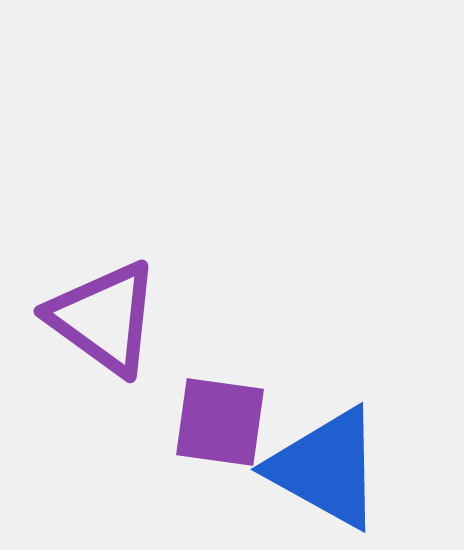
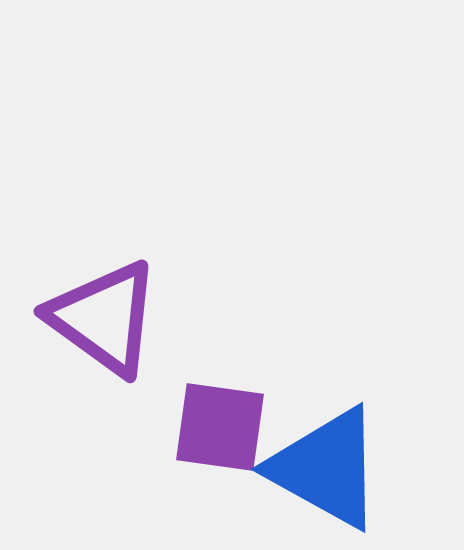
purple square: moved 5 px down
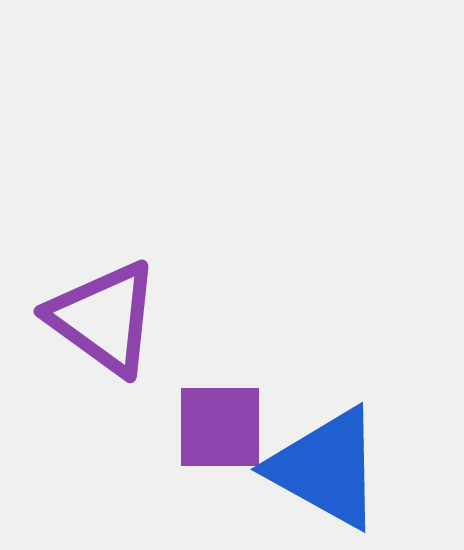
purple square: rotated 8 degrees counterclockwise
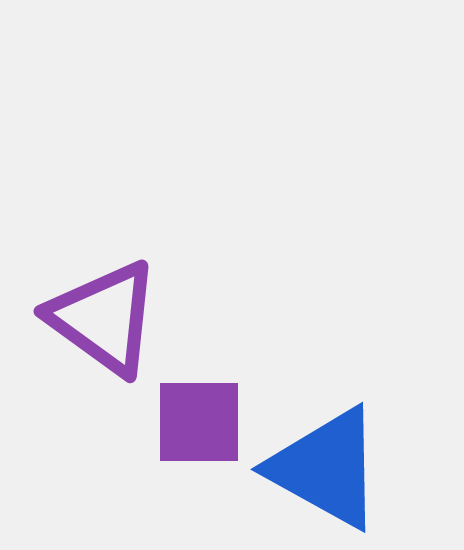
purple square: moved 21 px left, 5 px up
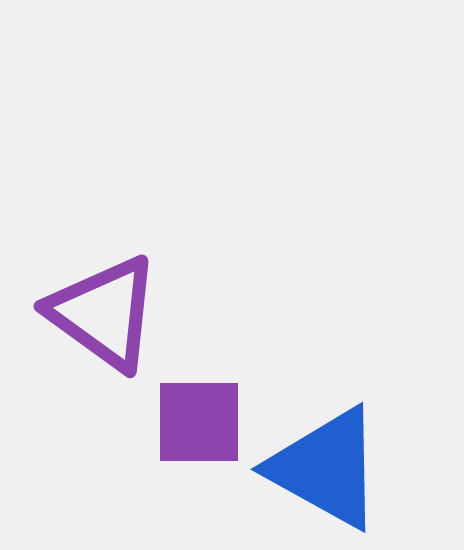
purple triangle: moved 5 px up
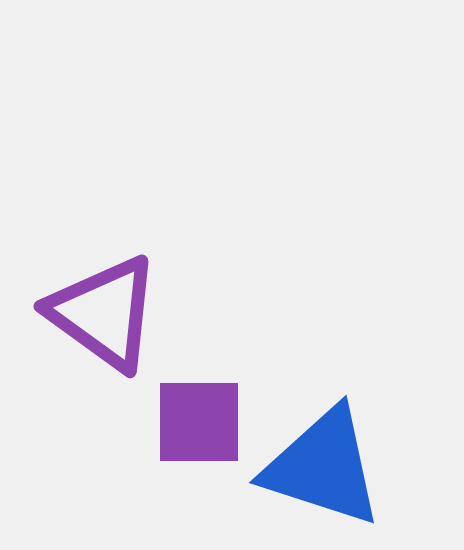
blue triangle: moved 3 px left, 1 px up; rotated 11 degrees counterclockwise
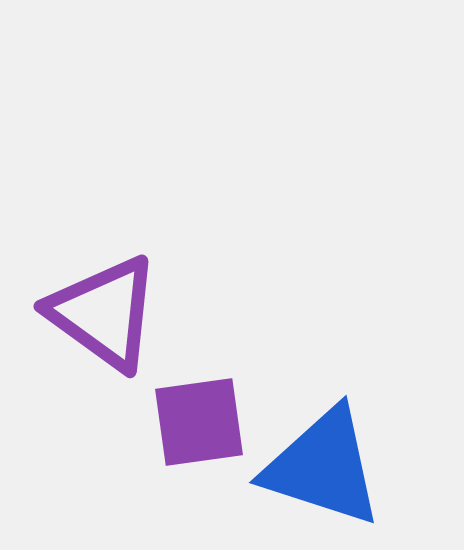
purple square: rotated 8 degrees counterclockwise
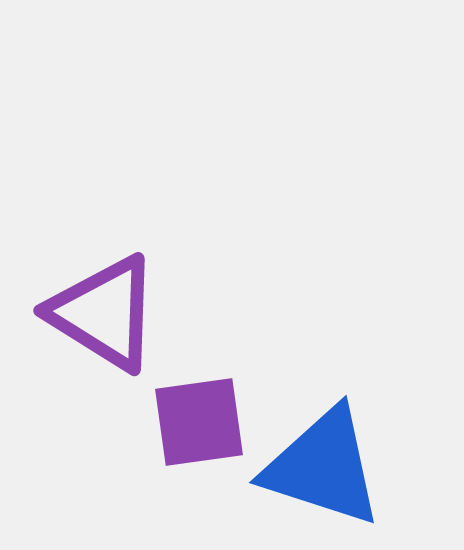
purple triangle: rotated 4 degrees counterclockwise
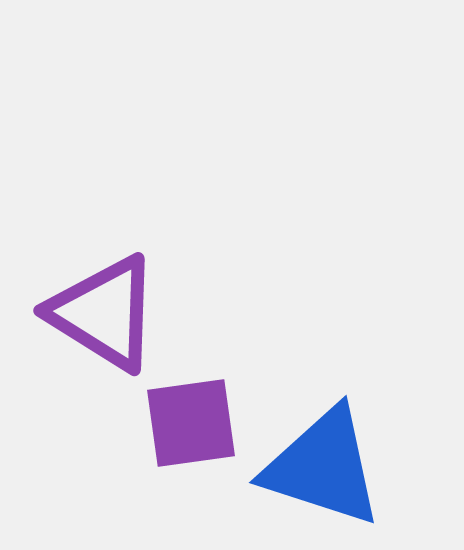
purple square: moved 8 px left, 1 px down
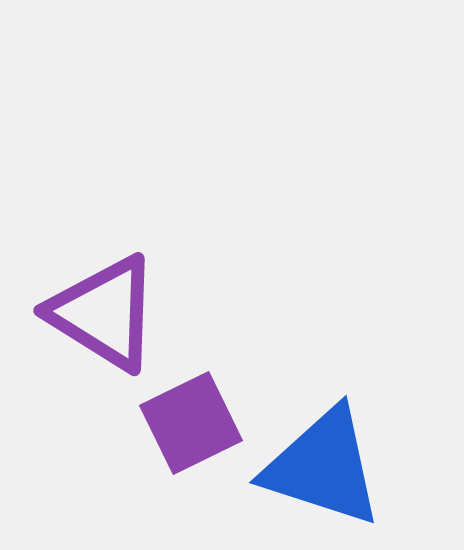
purple square: rotated 18 degrees counterclockwise
